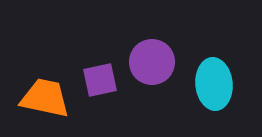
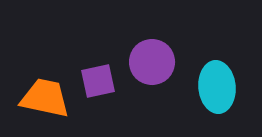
purple square: moved 2 px left, 1 px down
cyan ellipse: moved 3 px right, 3 px down
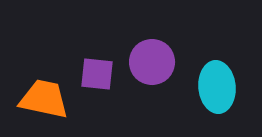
purple square: moved 1 px left, 7 px up; rotated 18 degrees clockwise
orange trapezoid: moved 1 px left, 1 px down
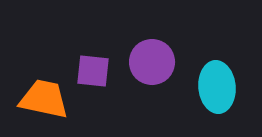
purple square: moved 4 px left, 3 px up
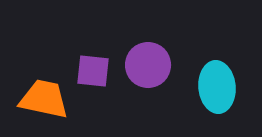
purple circle: moved 4 px left, 3 px down
